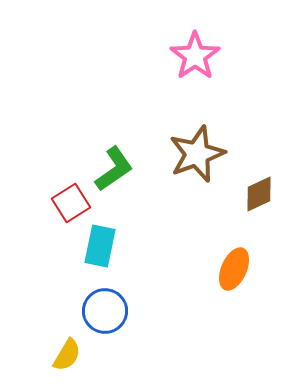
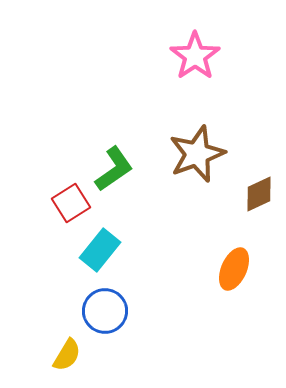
cyan rectangle: moved 4 px down; rotated 27 degrees clockwise
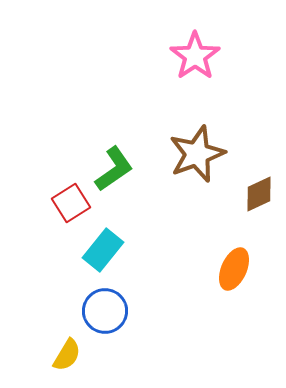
cyan rectangle: moved 3 px right
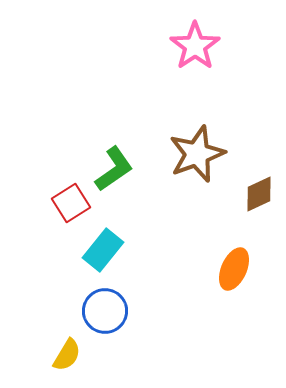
pink star: moved 10 px up
